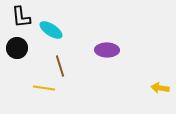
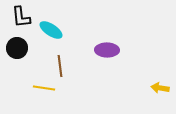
brown line: rotated 10 degrees clockwise
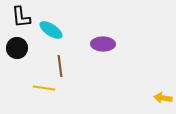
purple ellipse: moved 4 px left, 6 px up
yellow arrow: moved 3 px right, 10 px down
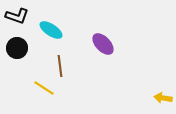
black L-shape: moved 4 px left, 1 px up; rotated 65 degrees counterclockwise
purple ellipse: rotated 45 degrees clockwise
yellow line: rotated 25 degrees clockwise
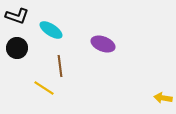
purple ellipse: rotated 25 degrees counterclockwise
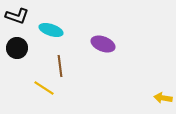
cyan ellipse: rotated 15 degrees counterclockwise
